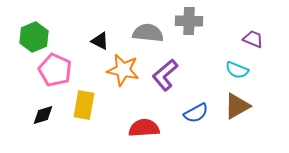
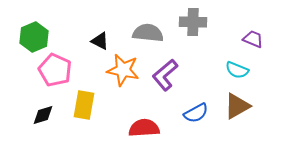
gray cross: moved 4 px right, 1 px down
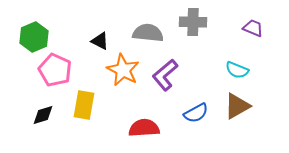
purple trapezoid: moved 11 px up
orange star: rotated 16 degrees clockwise
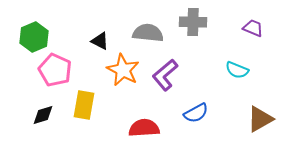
brown triangle: moved 23 px right, 13 px down
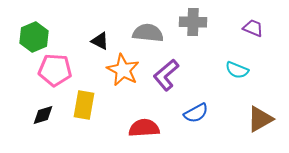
pink pentagon: rotated 20 degrees counterclockwise
purple L-shape: moved 1 px right
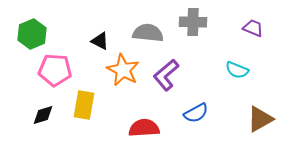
green hexagon: moved 2 px left, 3 px up
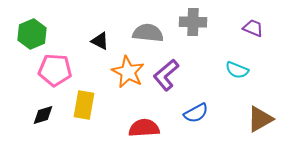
orange star: moved 5 px right, 2 px down
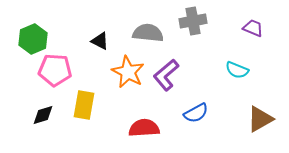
gray cross: moved 1 px up; rotated 12 degrees counterclockwise
green hexagon: moved 1 px right, 5 px down
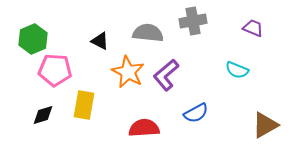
brown triangle: moved 5 px right, 6 px down
